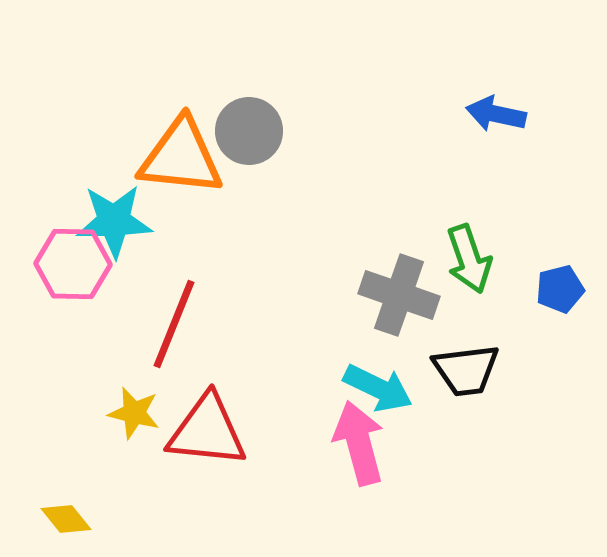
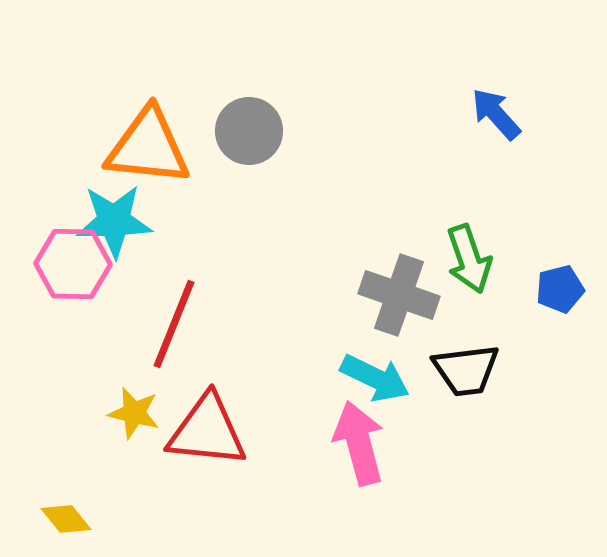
blue arrow: rotated 36 degrees clockwise
orange triangle: moved 33 px left, 10 px up
cyan arrow: moved 3 px left, 10 px up
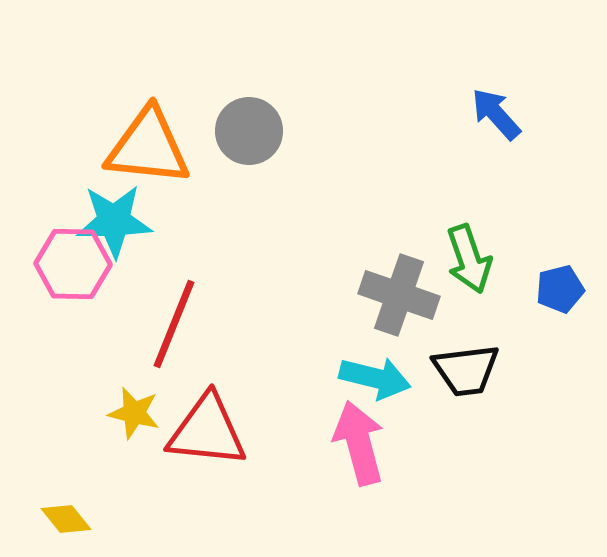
cyan arrow: rotated 12 degrees counterclockwise
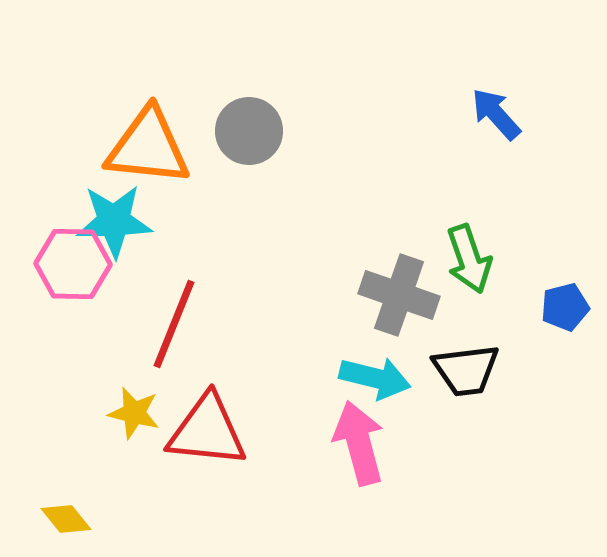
blue pentagon: moved 5 px right, 18 px down
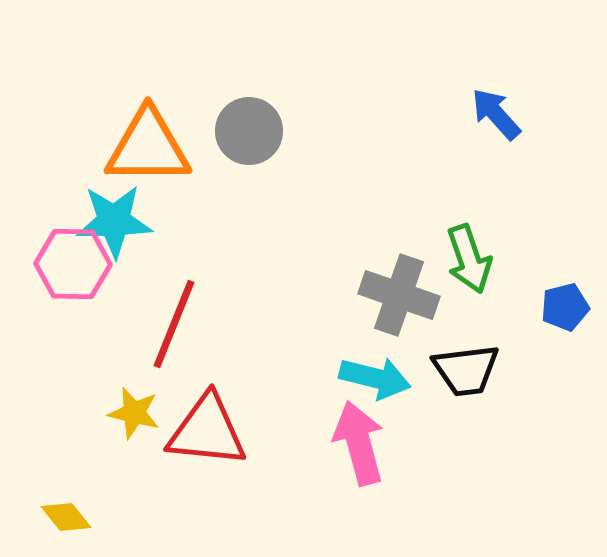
orange triangle: rotated 6 degrees counterclockwise
yellow diamond: moved 2 px up
